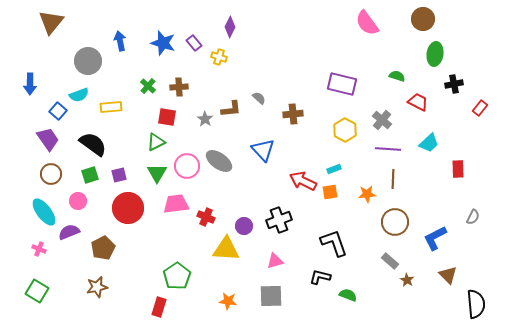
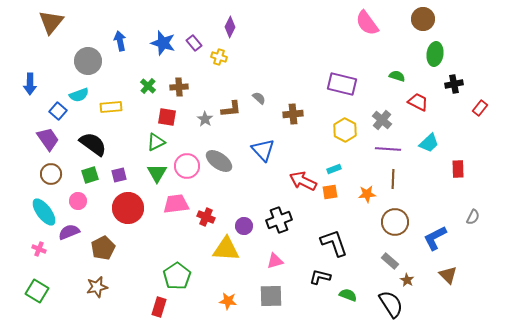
black semicircle at (476, 304): moved 85 px left; rotated 28 degrees counterclockwise
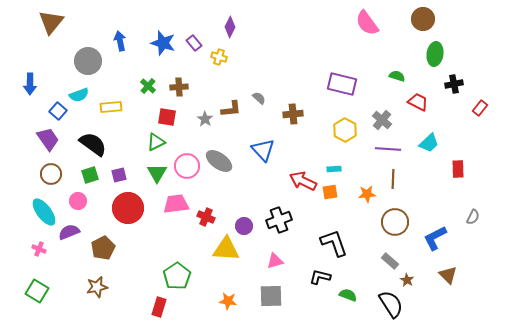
cyan rectangle at (334, 169): rotated 16 degrees clockwise
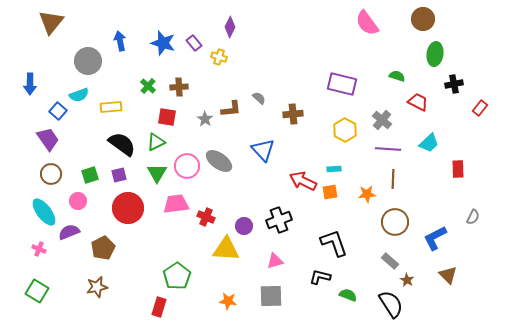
black semicircle at (93, 144): moved 29 px right
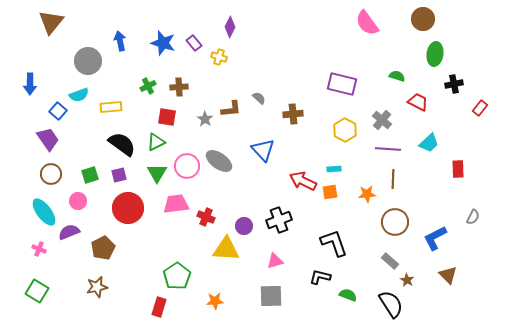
green cross at (148, 86): rotated 21 degrees clockwise
orange star at (228, 301): moved 13 px left; rotated 12 degrees counterclockwise
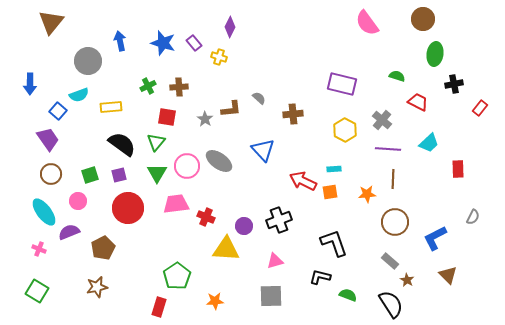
green triangle at (156, 142): rotated 24 degrees counterclockwise
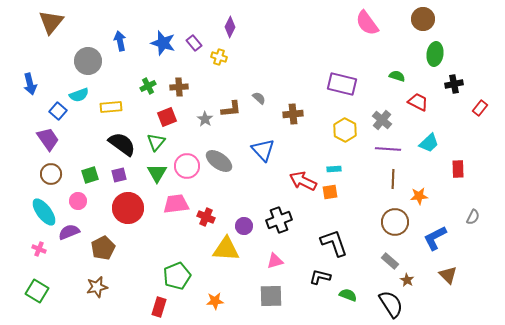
blue arrow at (30, 84): rotated 15 degrees counterclockwise
red square at (167, 117): rotated 30 degrees counterclockwise
orange star at (367, 194): moved 52 px right, 2 px down
green pentagon at (177, 276): rotated 12 degrees clockwise
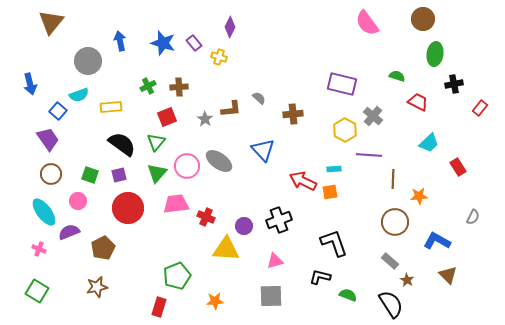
gray cross at (382, 120): moved 9 px left, 4 px up
purple line at (388, 149): moved 19 px left, 6 px down
red rectangle at (458, 169): moved 2 px up; rotated 30 degrees counterclockwise
green triangle at (157, 173): rotated 10 degrees clockwise
green square at (90, 175): rotated 36 degrees clockwise
blue L-shape at (435, 238): moved 2 px right, 3 px down; rotated 56 degrees clockwise
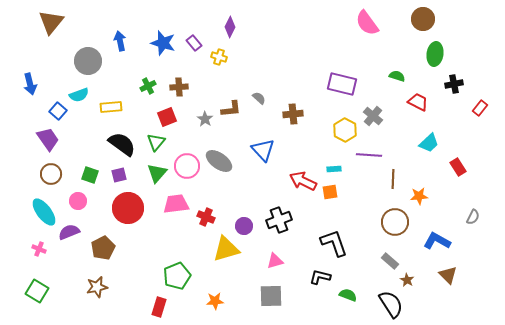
yellow triangle at (226, 249): rotated 20 degrees counterclockwise
